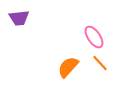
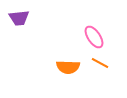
orange line: rotated 18 degrees counterclockwise
orange semicircle: rotated 130 degrees counterclockwise
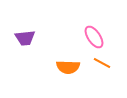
purple trapezoid: moved 6 px right, 20 px down
orange line: moved 2 px right
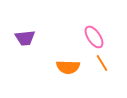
orange line: rotated 30 degrees clockwise
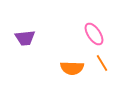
pink ellipse: moved 3 px up
orange semicircle: moved 4 px right, 1 px down
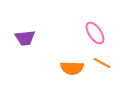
pink ellipse: moved 1 px right, 1 px up
orange line: rotated 30 degrees counterclockwise
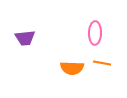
pink ellipse: rotated 35 degrees clockwise
orange line: rotated 18 degrees counterclockwise
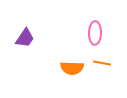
purple trapezoid: rotated 50 degrees counterclockwise
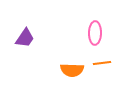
orange line: rotated 18 degrees counterclockwise
orange semicircle: moved 2 px down
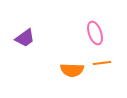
pink ellipse: rotated 20 degrees counterclockwise
purple trapezoid: rotated 20 degrees clockwise
